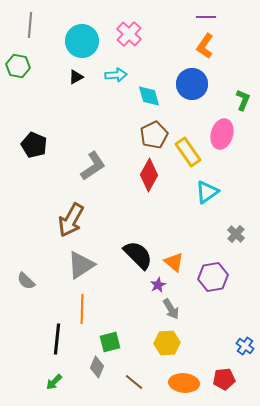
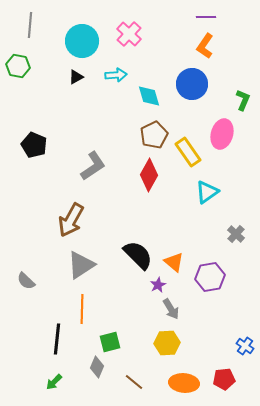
purple hexagon: moved 3 px left
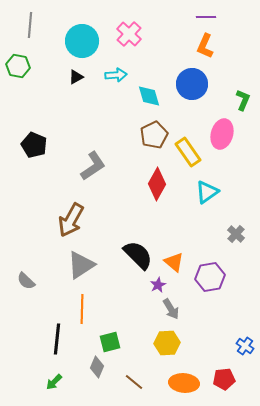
orange L-shape: rotated 10 degrees counterclockwise
red diamond: moved 8 px right, 9 px down
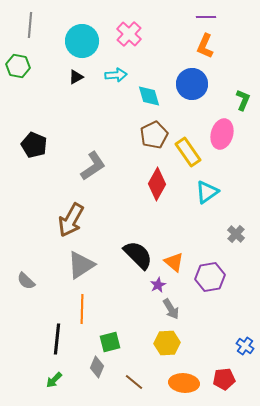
green arrow: moved 2 px up
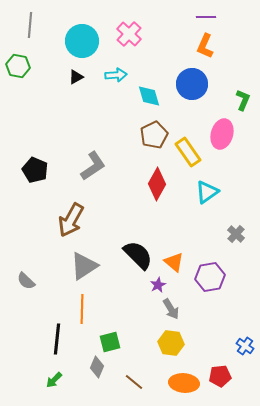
black pentagon: moved 1 px right, 25 px down
gray triangle: moved 3 px right, 1 px down
yellow hexagon: moved 4 px right; rotated 10 degrees clockwise
red pentagon: moved 4 px left, 3 px up
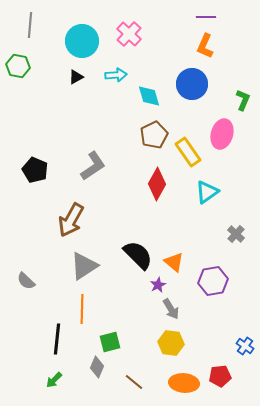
purple hexagon: moved 3 px right, 4 px down
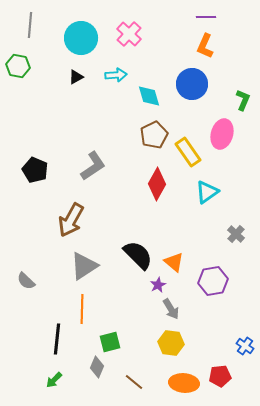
cyan circle: moved 1 px left, 3 px up
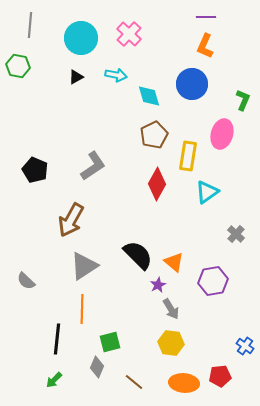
cyan arrow: rotated 15 degrees clockwise
yellow rectangle: moved 4 px down; rotated 44 degrees clockwise
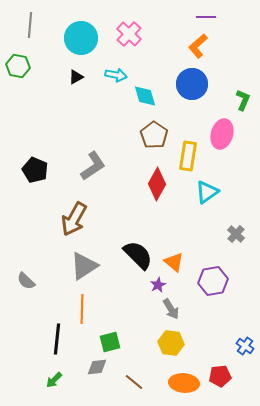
orange L-shape: moved 7 px left; rotated 25 degrees clockwise
cyan diamond: moved 4 px left
brown pentagon: rotated 12 degrees counterclockwise
brown arrow: moved 3 px right, 1 px up
gray diamond: rotated 60 degrees clockwise
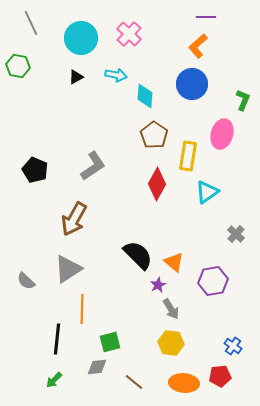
gray line: moved 1 px right, 2 px up; rotated 30 degrees counterclockwise
cyan diamond: rotated 20 degrees clockwise
gray triangle: moved 16 px left, 3 px down
blue cross: moved 12 px left
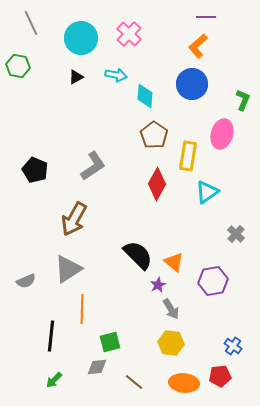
gray semicircle: rotated 66 degrees counterclockwise
black line: moved 6 px left, 3 px up
